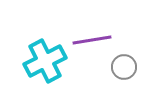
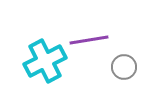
purple line: moved 3 px left
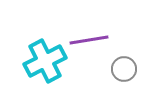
gray circle: moved 2 px down
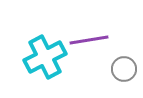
cyan cross: moved 4 px up
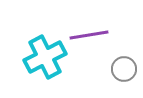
purple line: moved 5 px up
